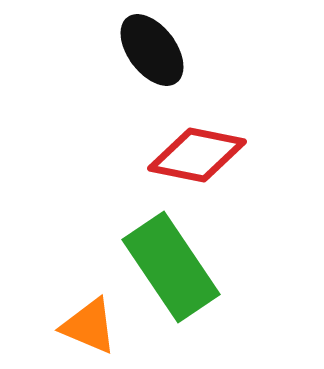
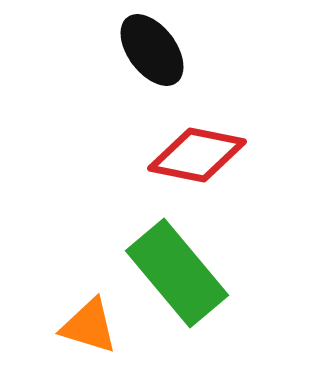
green rectangle: moved 6 px right, 6 px down; rotated 6 degrees counterclockwise
orange triangle: rotated 6 degrees counterclockwise
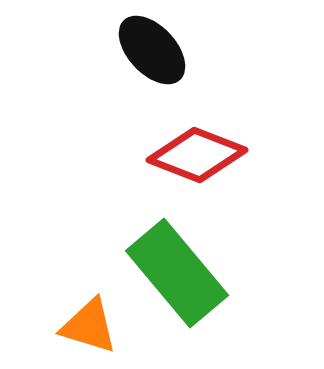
black ellipse: rotated 6 degrees counterclockwise
red diamond: rotated 10 degrees clockwise
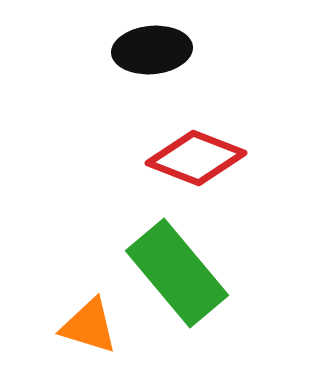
black ellipse: rotated 52 degrees counterclockwise
red diamond: moved 1 px left, 3 px down
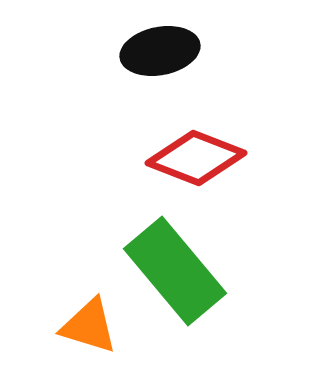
black ellipse: moved 8 px right, 1 px down; rotated 6 degrees counterclockwise
green rectangle: moved 2 px left, 2 px up
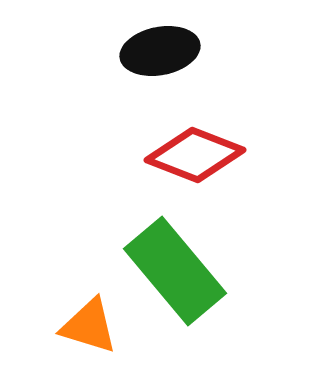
red diamond: moved 1 px left, 3 px up
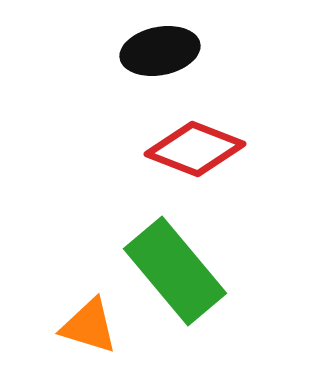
red diamond: moved 6 px up
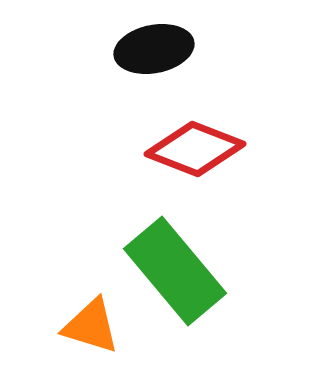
black ellipse: moved 6 px left, 2 px up
orange triangle: moved 2 px right
